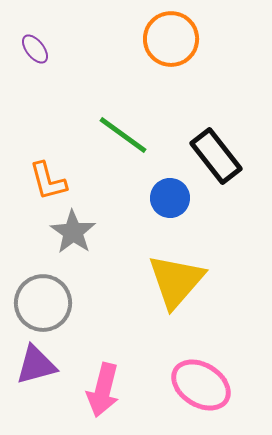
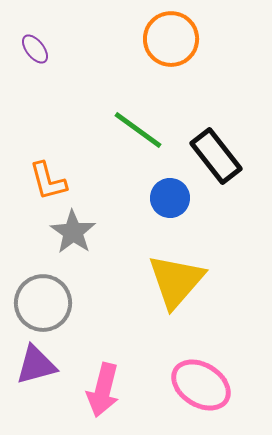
green line: moved 15 px right, 5 px up
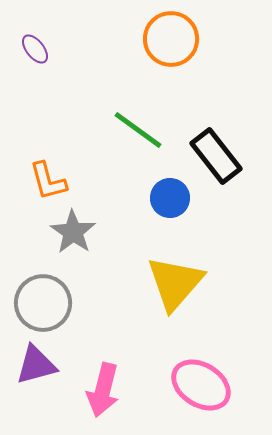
yellow triangle: moved 1 px left, 2 px down
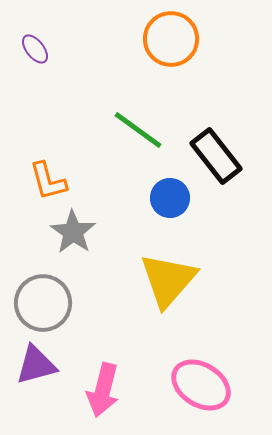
yellow triangle: moved 7 px left, 3 px up
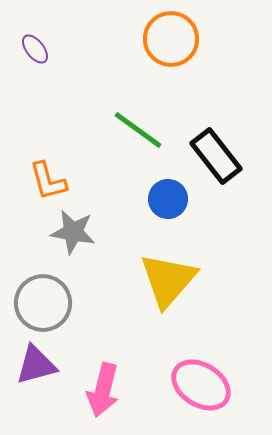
blue circle: moved 2 px left, 1 px down
gray star: rotated 24 degrees counterclockwise
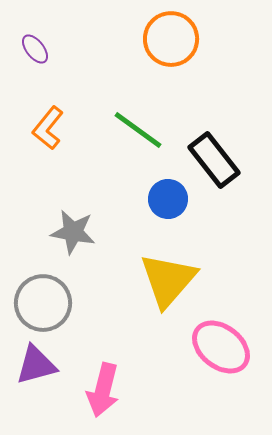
black rectangle: moved 2 px left, 4 px down
orange L-shape: moved 53 px up; rotated 54 degrees clockwise
pink ellipse: moved 20 px right, 38 px up; rotated 6 degrees clockwise
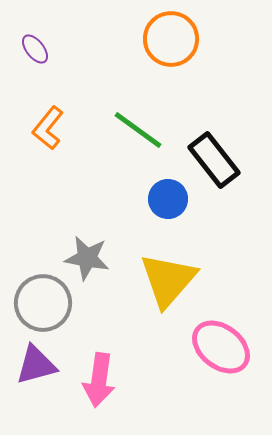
gray star: moved 14 px right, 26 px down
pink arrow: moved 4 px left, 10 px up; rotated 6 degrees counterclockwise
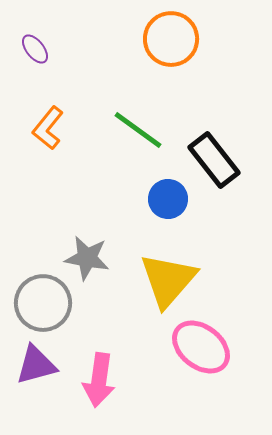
pink ellipse: moved 20 px left
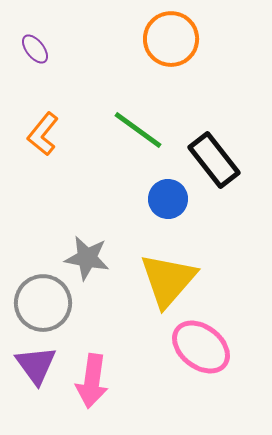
orange L-shape: moved 5 px left, 6 px down
purple triangle: rotated 51 degrees counterclockwise
pink arrow: moved 7 px left, 1 px down
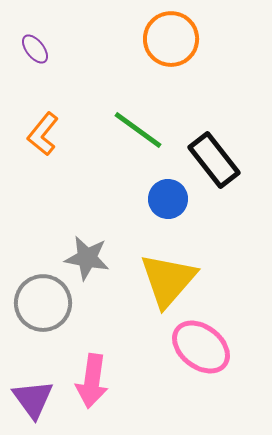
purple triangle: moved 3 px left, 34 px down
